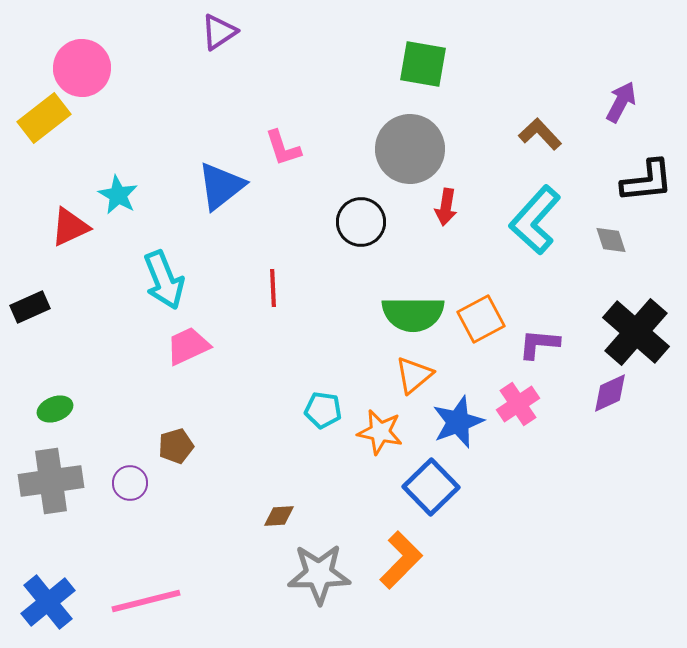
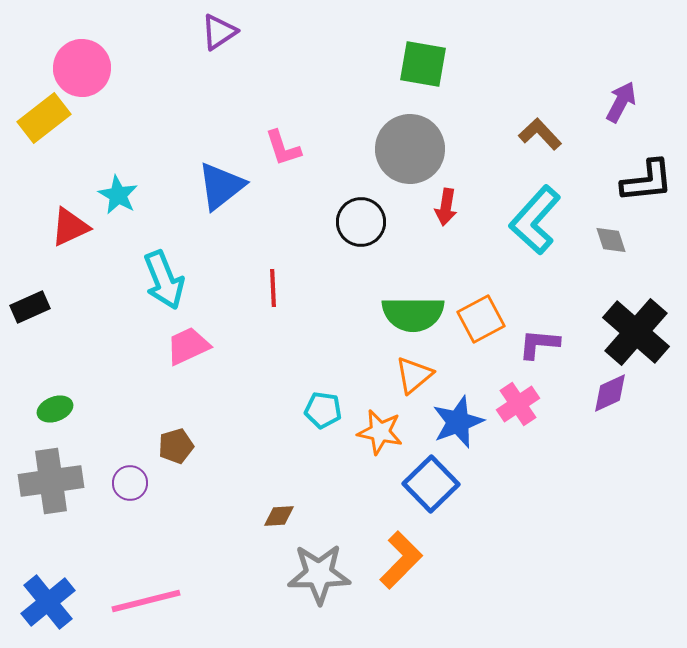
blue square: moved 3 px up
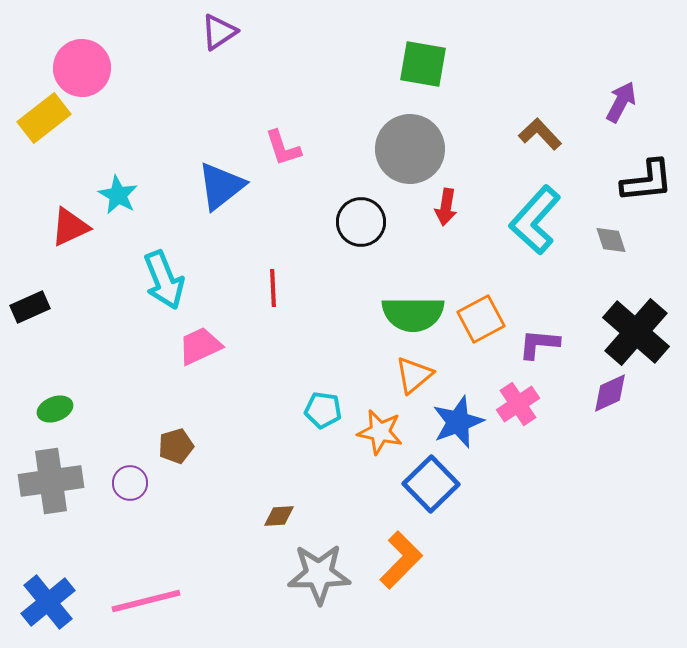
pink trapezoid: moved 12 px right
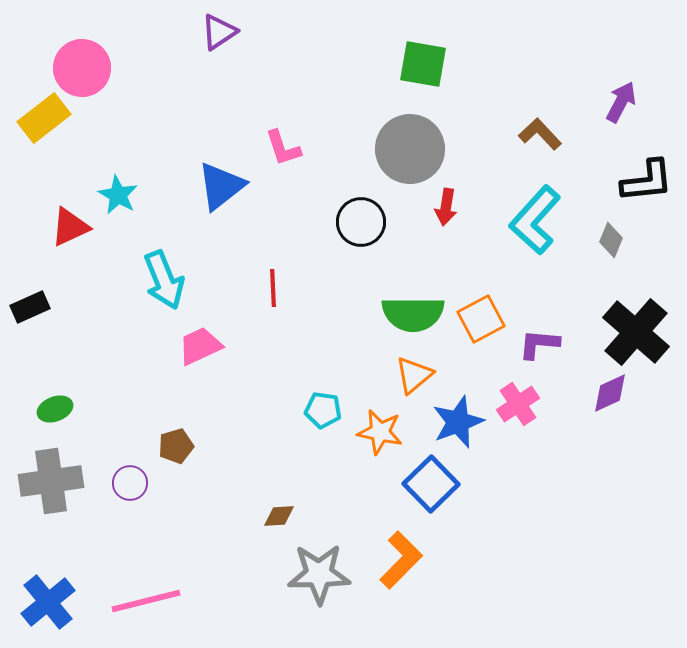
gray diamond: rotated 40 degrees clockwise
